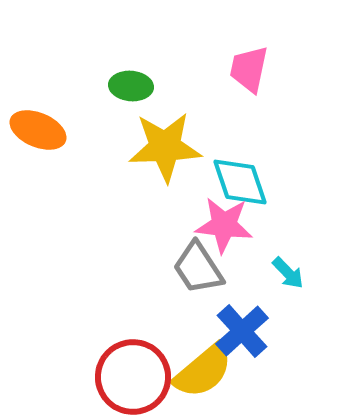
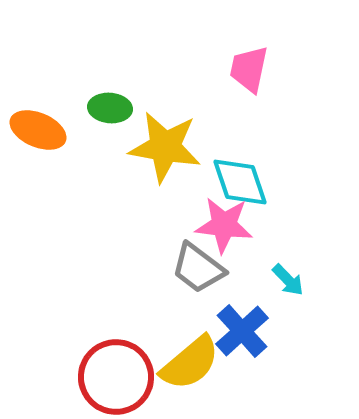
green ellipse: moved 21 px left, 22 px down
yellow star: rotated 12 degrees clockwise
gray trapezoid: rotated 20 degrees counterclockwise
cyan arrow: moved 7 px down
yellow semicircle: moved 13 px left, 8 px up
red circle: moved 17 px left
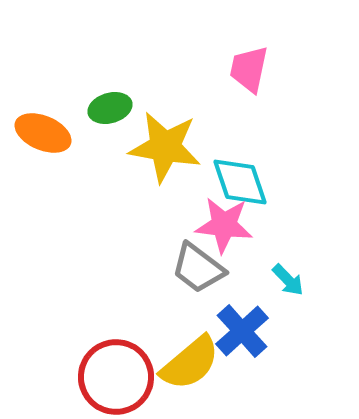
green ellipse: rotated 21 degrees counterclockwise
orange ellipse: moved 5 px right, 3 px down
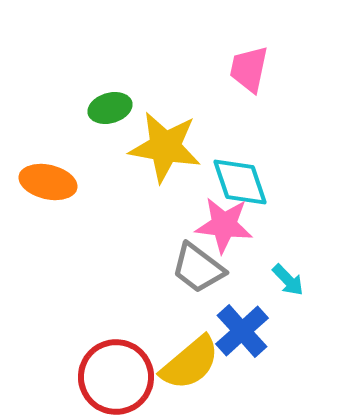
orange ellipse: moved 5 px right, 49 px down; rotated 10 degrees counterclockwise
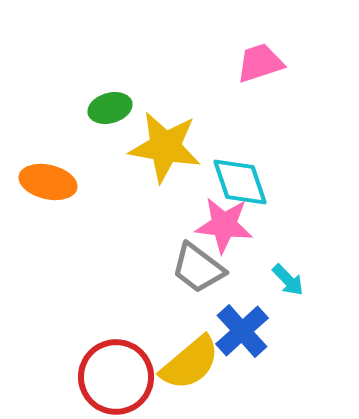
pink trapezoid: moved 11 px right, 6 px up; rotated 60 degrees clockwise
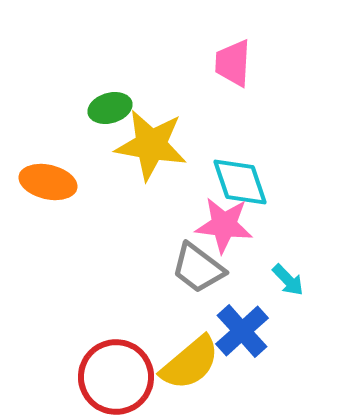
pink trapezoid: moved 27 px left; rotated 69 degrees counterclockwise
yellow star: moved 14 px left, 2 px up
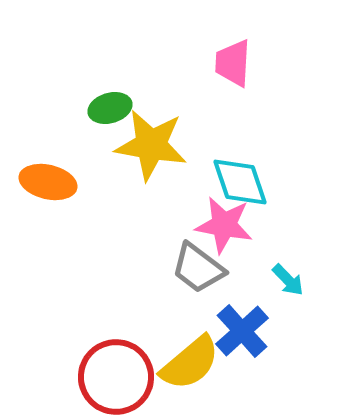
pink star: rotated 4 degrees clockwise
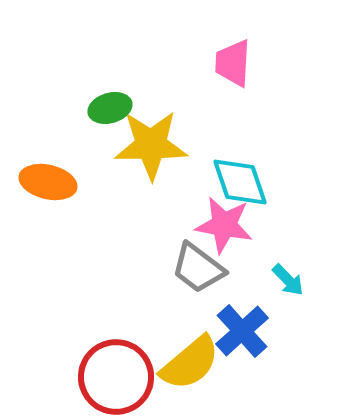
yellow star: rotated 10 degrees counterclockwise
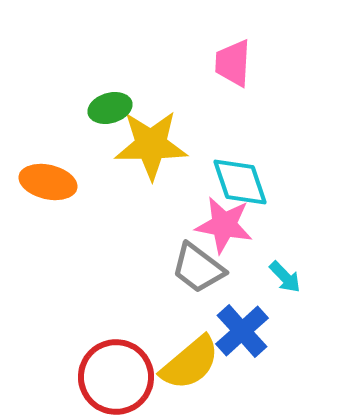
cyan arrow: moved 3 px left, 3 px up
